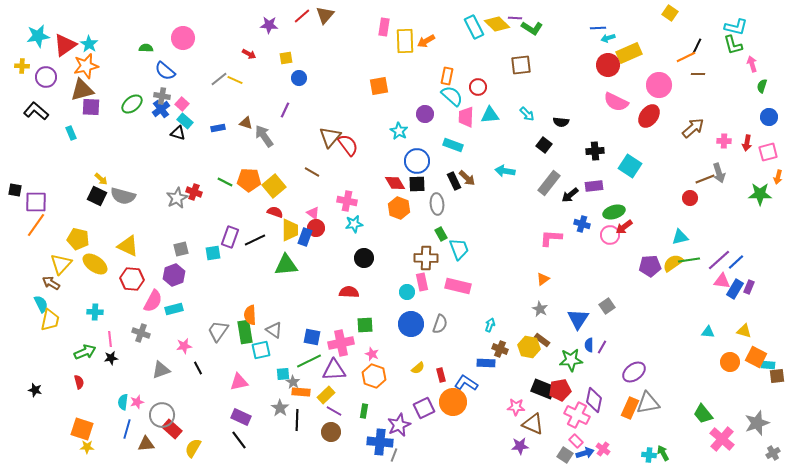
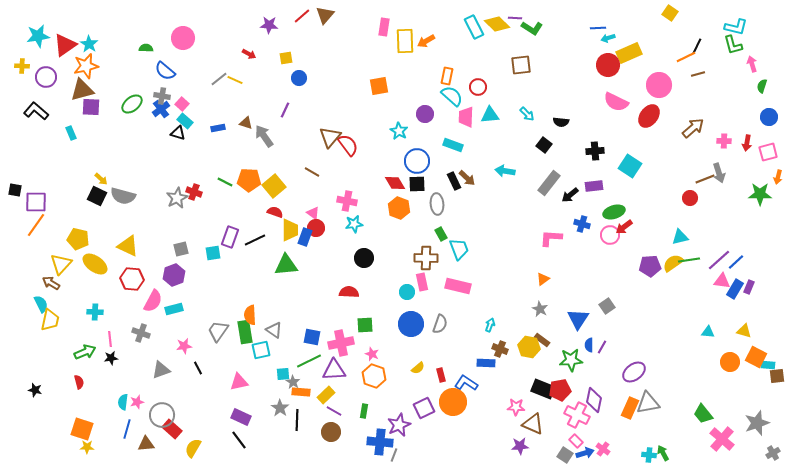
brown line at (698, 74): rotated 16 degrees counterclockwise
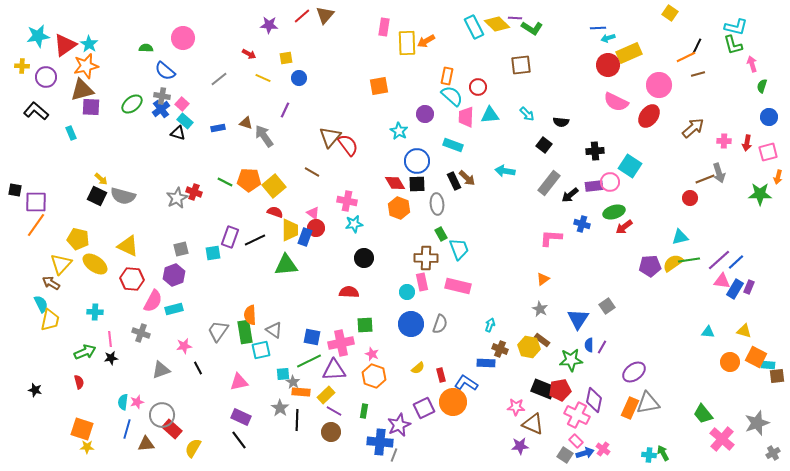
yellow rectangle at (405, 41): moved 2 px right, 2 px down
yellow line at (235, 80): moved 28 px right, 2 px up
pink circle at (610, 235): moved 53 px up
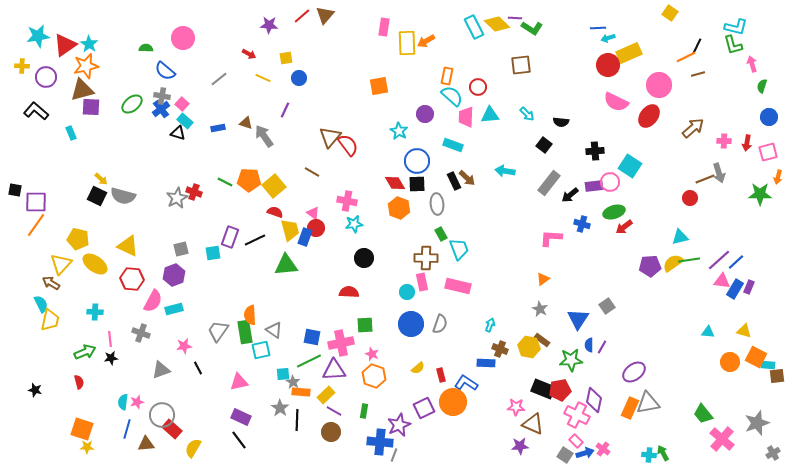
yellow trapezoid at (290, 230): rotated 15 degrees counterclockwise
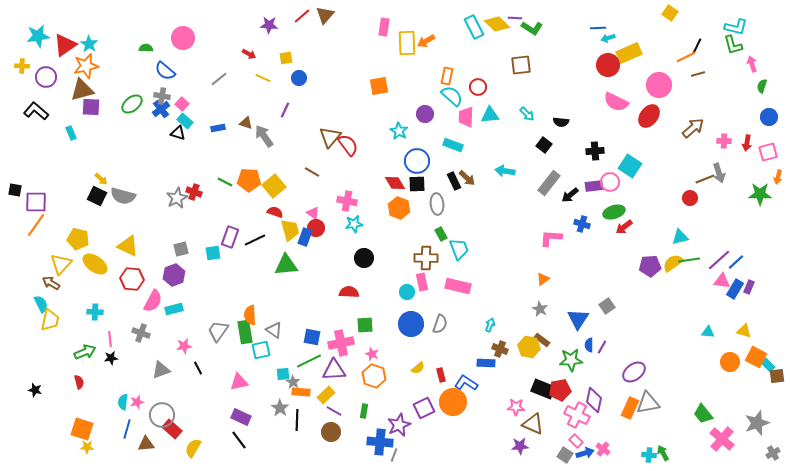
cyan rectangle at (768, 365): rotated 40 degrees clockwise
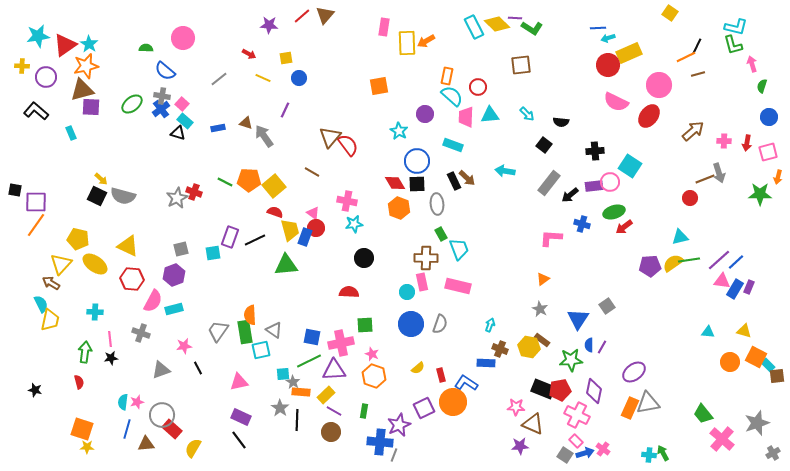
brown arrow at (693, 128): moved 3 px down
green arrow at (85, 352): rotated 60 degrees counterclockwise
purple diamond at (594, 400): moved 9 px up
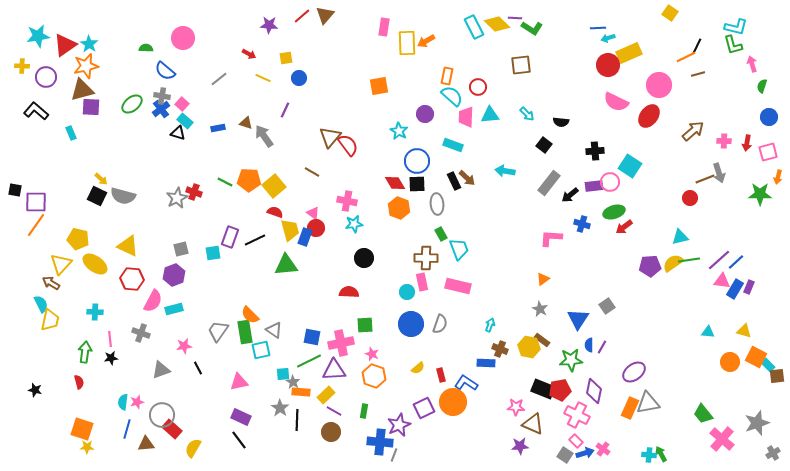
orange semicircle at (250, 315): rotated 42 degrees counterclockwise
green arrow at (663, 453): moved 2 px left, 1 px down
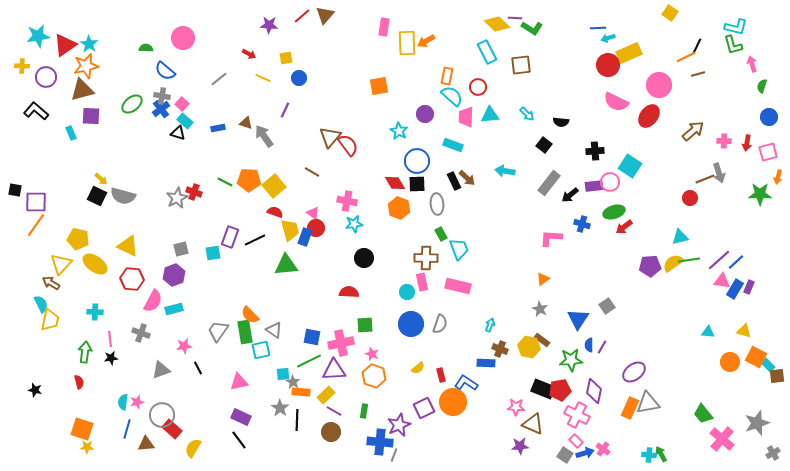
cyan rectangle at (474, 27): moved 13 px right, 25 px down
purple square at (91, 107): moved 9 px down
